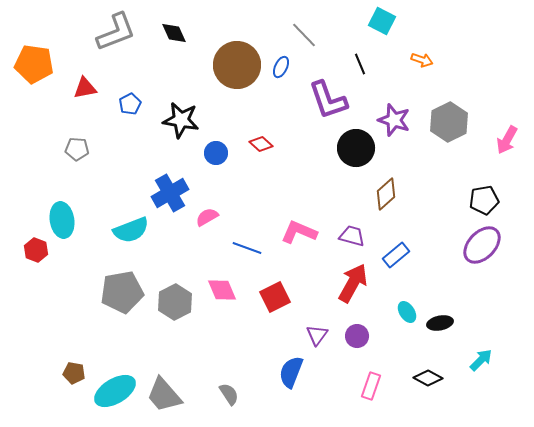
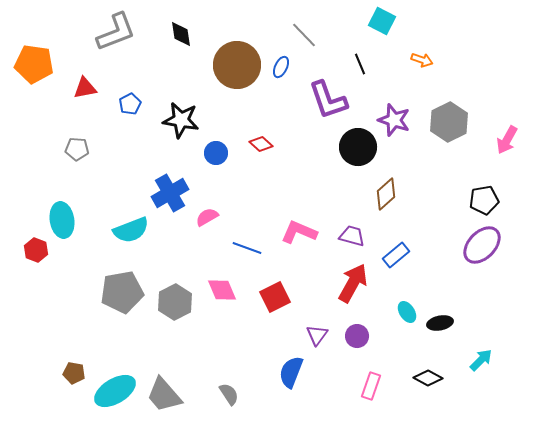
black diamond at (174, 33): moved 7 px right, 1 px down; rotated 16 degrees clockwise
black circle at (356, 148): moved 2 px right, 1 px up
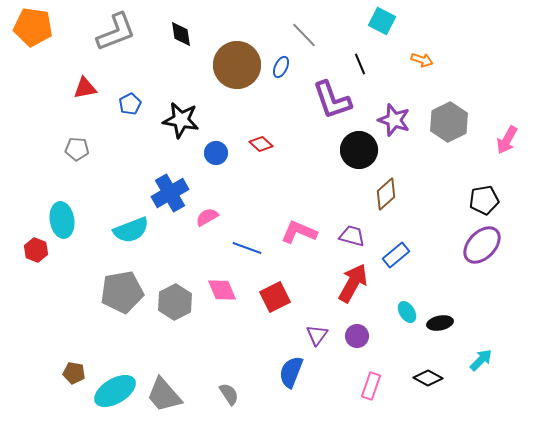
orange pentagon at (34, 64): moved 1 px left, 37 px up
purple L-shape at (328, 100): moved 4 px right
black circle at (358, 147): moved 1 px right, 3 px down
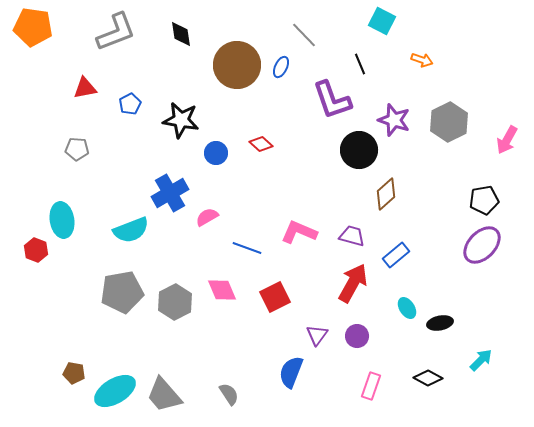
cyan ellipse at (407, 312): moved 4 px up
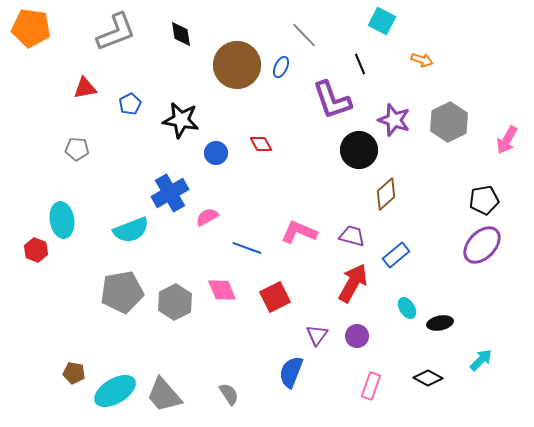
orange pentagon at (33, 27): moved 2 px left, 1 px down
red diamond at (261, 144): rotated 20 degrees clockwise
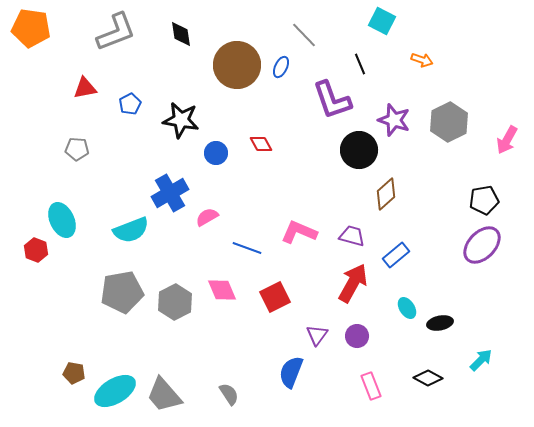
cyan ellipse at (62, 220): rotated 16 degrees counterclockwise
pink rectangle at (371, 386): rotated 40 degrees counterclockwise
